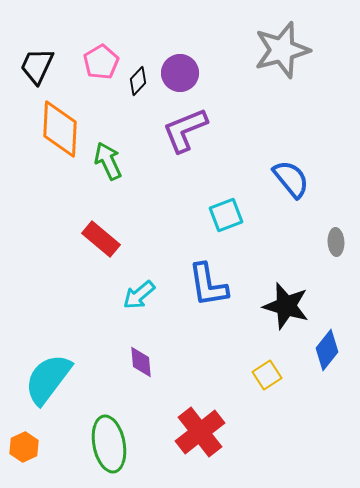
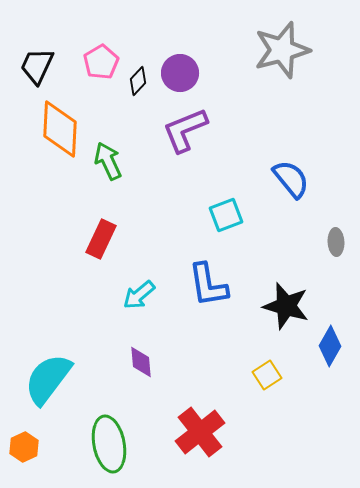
red rectangle: rotated 75 degrees clockwise
blue diamond: moved 3 px right, 4 px up; rotated 9 degrees counterclockwise
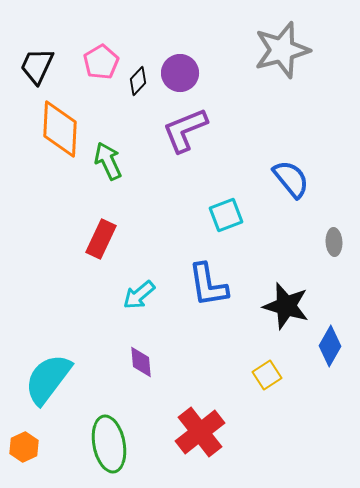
gray ellipse: moved 2 px left
